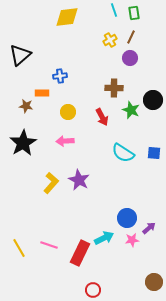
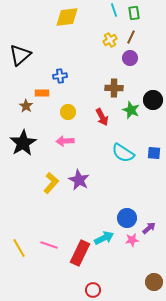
brown star: rotated 24 degrees clockwise
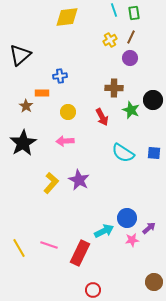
cyan arrow: moved 7 px up
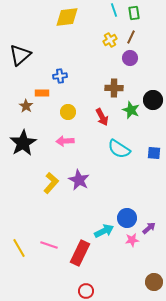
cyan semicircle: moved 4 px left, 4 px up
red circle: moved 7 px left, 1 px down
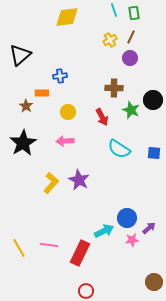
pink line: rotated 12 degrees counterclockwise
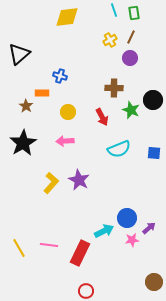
black triangle: moved 1 px left, 1 px up
blue cross: rotated 24 degrees clockwise
cyan semicircle: rotated 55 degrees counterclockwise
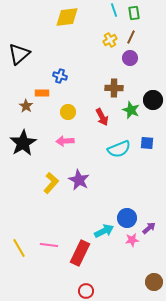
blue square: moved 7 px left, 10 px up
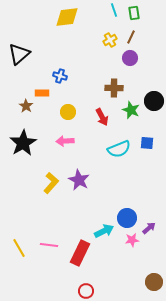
black circle: moved 1 px right, 1 px down
